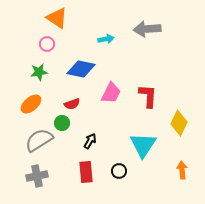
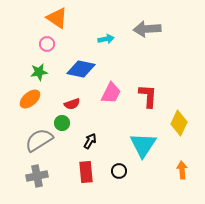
orange ellipse: moved 1 px left, 5 px up
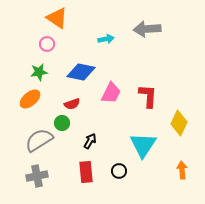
blue diamond: moved 3 px down
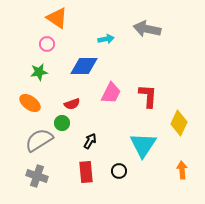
gray arrow: rotated 16 degrees clockwise
blue diamond: moved 3 px right, 6 px up; rotated 12 degrees counterclockwise
orange ellipse: moved 4 px down; rotated 75 degrees clockwise
gray cross: rotated 30 degrees clockwise
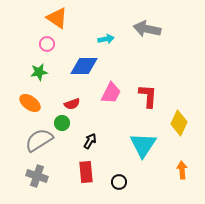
black circle: moved 11 px down
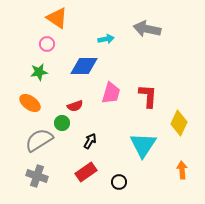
pink trapezoid: rotated 10 degrees counterclockwise
red semicircle: moved 3 px right, 2 px down
red rectangle: rotated 60 degrees clockwise
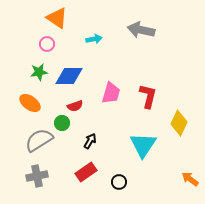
gray arrow: moved 6 px left, 1 px down
cyan arrow: moved 12 px left
blue diamond: moved 15 px left, 10 px down
red L-shape: rotated 10 degrees clockwise
orange arrow: moved 8 px right, 9 px down; rotated 48 degrees counterclockwise
gray cross: rotated 30 degrees counterclockwise
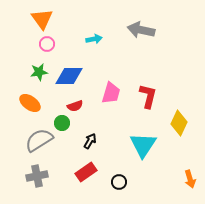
orange triangle: moved 15 px left, 1 px down; rotated 20 degrees clockwise
orange arrow: rotated 144 degrees counterclockwise
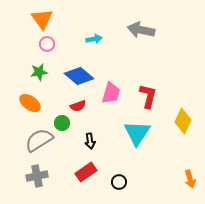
blue diamond: moved 10 px right; rotated 40 degrees clockwise
red semicircle: moved 3 px right
yellow diamond: moved 4 px right, 2 px up
black arrow: rotated 140 degrees clockwise
cyan triangle: moved 6 px left, 12 px up
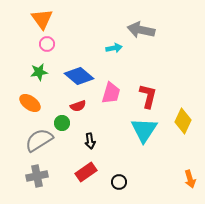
cyan arrow: moved 20 px right, 9 px down
cyan triangle: moved 7 px right, 3 px up
